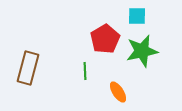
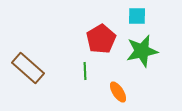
red pentagon: moved 4 px left
brown rectangle: rotated 64 degrees counterclockwise
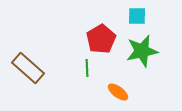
green line: moved 2 px right, 3 px up
orange ellipse: rotated 20 degrees counterclockwise
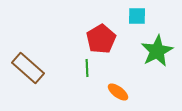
green star: moved 15 px right; rotated 16 degrees counterclockwise
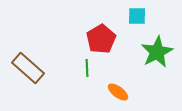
green star: moved 1 px down
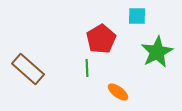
brown rectangle: moved 1 px down
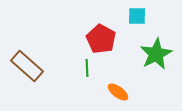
red pentagon: rotated 12 degrees counterclockwise
green star: moved 1 px left, 2 px down
brown rectangle: moved 1 px left, 3 px up
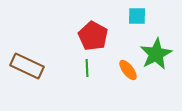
red pentagon: moved 8 px left, 3 px up
brown rectangle: rotated 16 degrees counterclockwise
orange ellipse: moved 10 px right, 22 px up; rotated 15 degrees clockwise
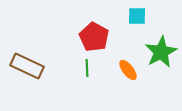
red pentagon: moved 1 px right, 1 px down
green star: moved 5 px right, 2 px up
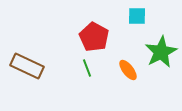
green line: rotated 18 degrees counterclockwise
